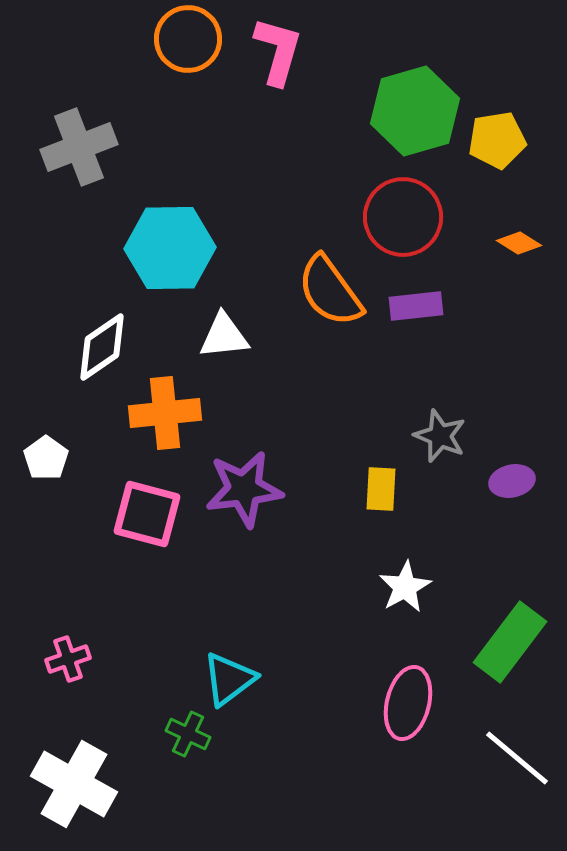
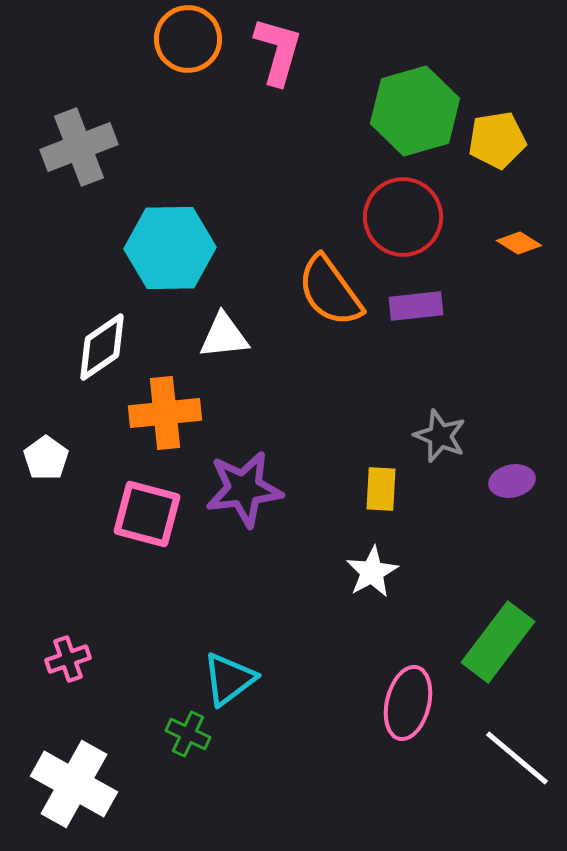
white star: moved 33 px left, 15 px up
green rectangle: moved 12 px left
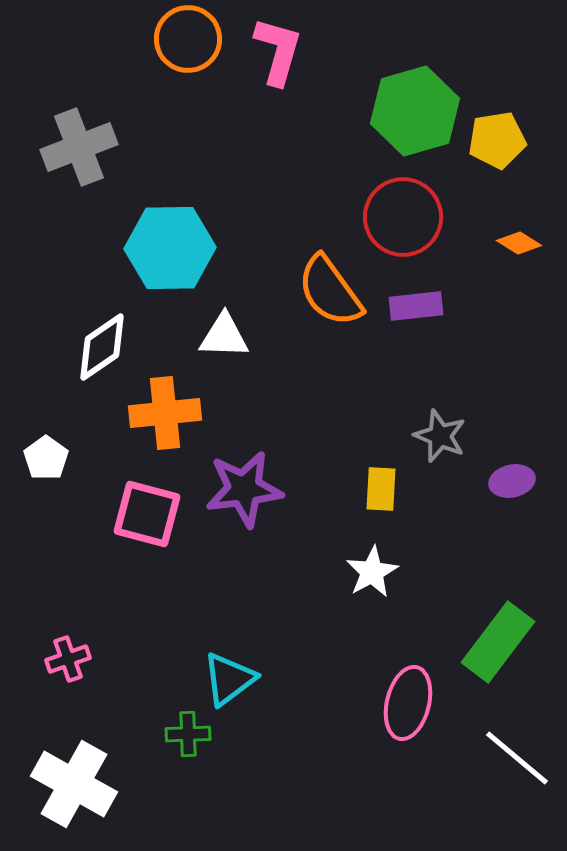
white triangle: rotated 8 degrees clockwise
green cross: rotated 27 degrees counterclockwise
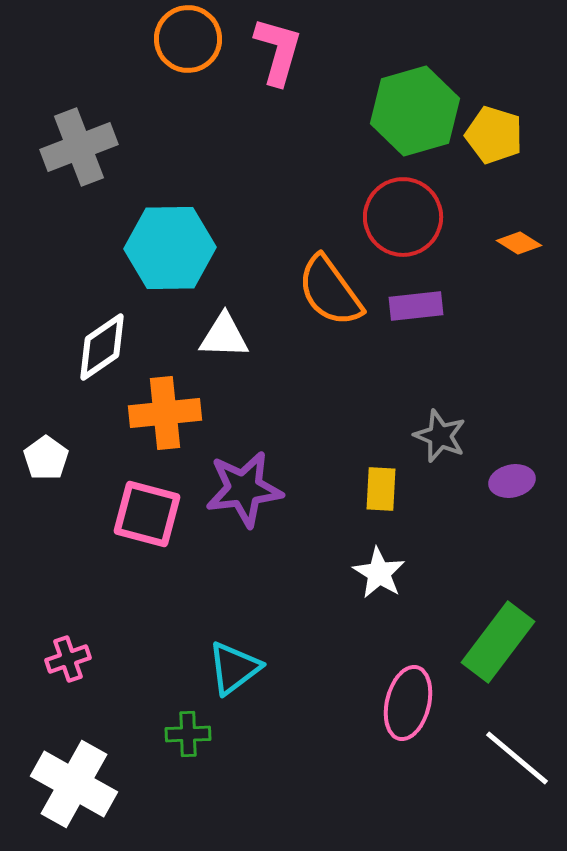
yellow pentagon: moved 3 px left, 5 px up; rotated 26 degrees clockwise
white star: moved 7 px right, 1 px down; rotated 12 degrees counterclockwise
cyan triangle: moved 5 px right, 11 px up
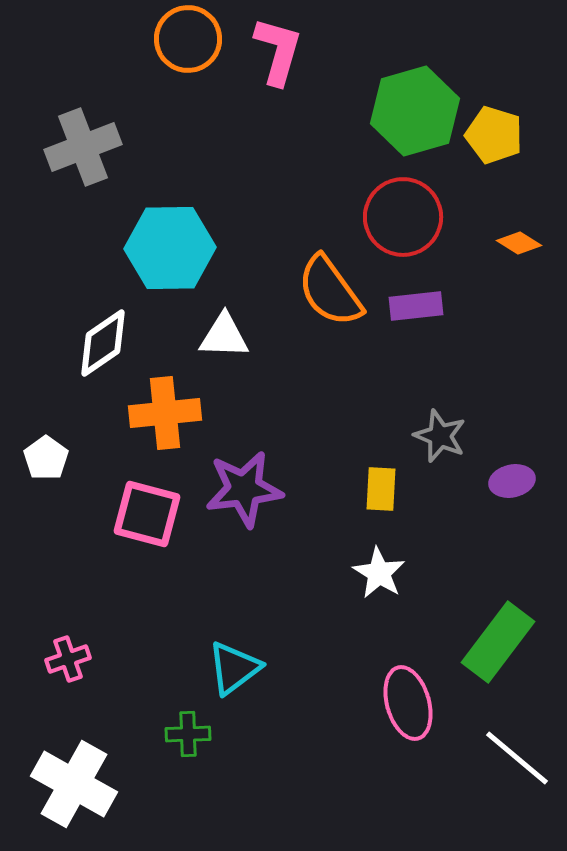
gray cross: moved 4 px right
white diamond: moved 1 px right, 4 px up
pink ellipse: rotated 30 degrees counterclockwise
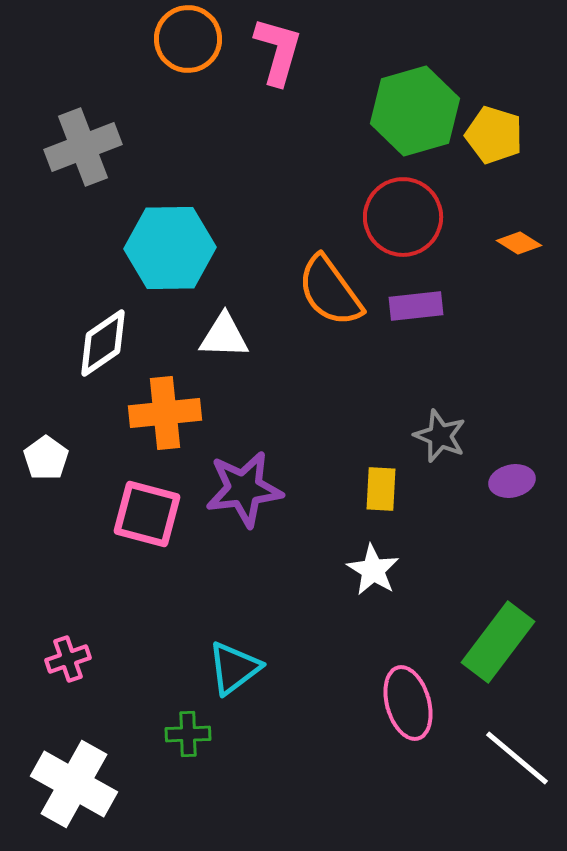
white star: moved 6 px left, 3 px up
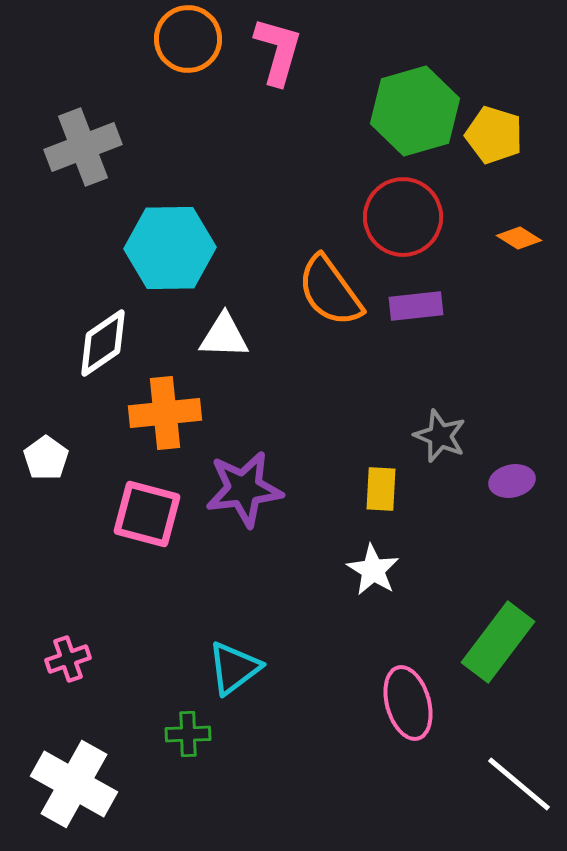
orange diamond: moved 5 px up
white line: moved 2 px right, 26 px down
